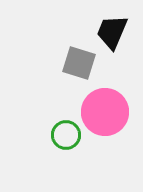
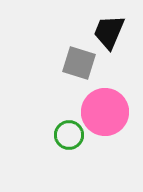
black trapezoid: moved 3 px left
green circle: moved 3 px right
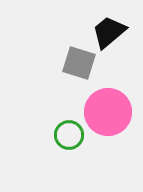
black trapezoid: rotated 27 degrees clockwise
pink circle: moved 3 px right
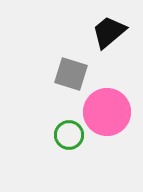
gray square: moved 8 px left, 11 px down
pink circle: moved 1 px left
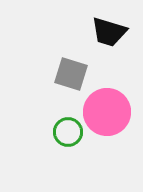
black trapezoid: rotated 123 degrees counterclockwise
green circle: moved 1 px left, 3 px up
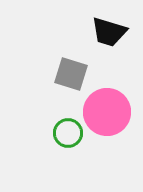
green circle: moved 1 px down
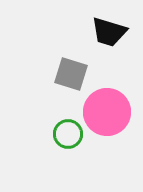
green circle: moved 1 px down
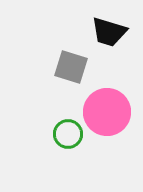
gray square: moved 7 px up
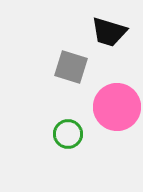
pink circle: moved 10 px right, 5 px up
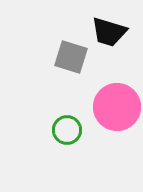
gray square: moved 10 px up
green circle: moved 1 px left, 4 px up
